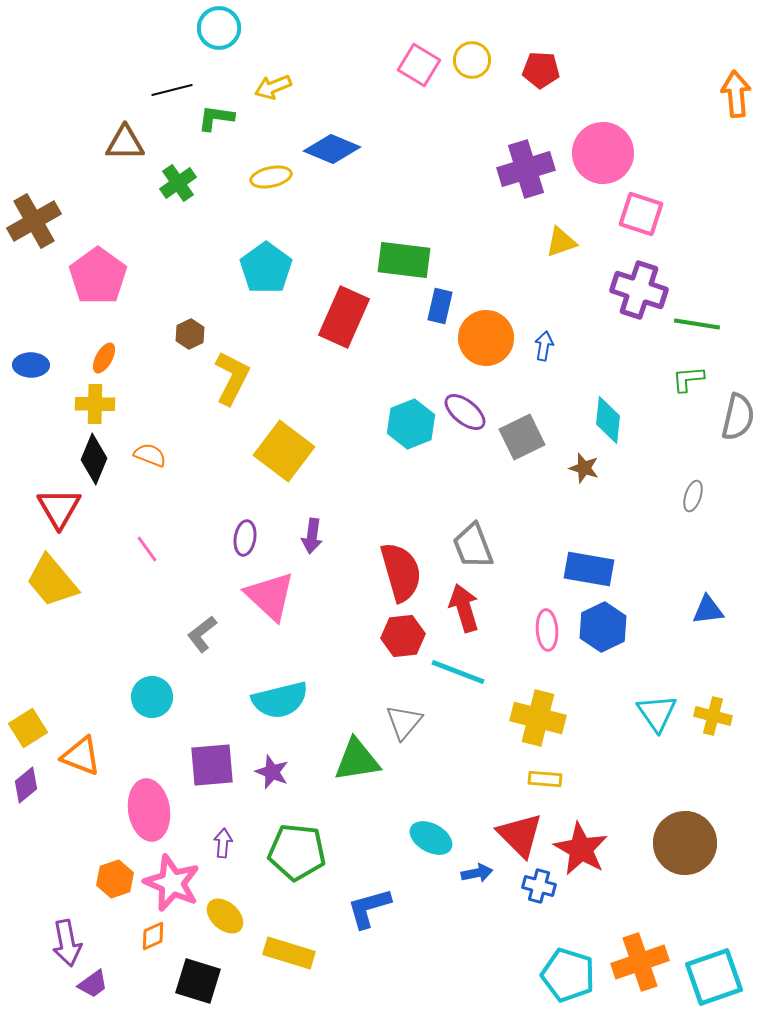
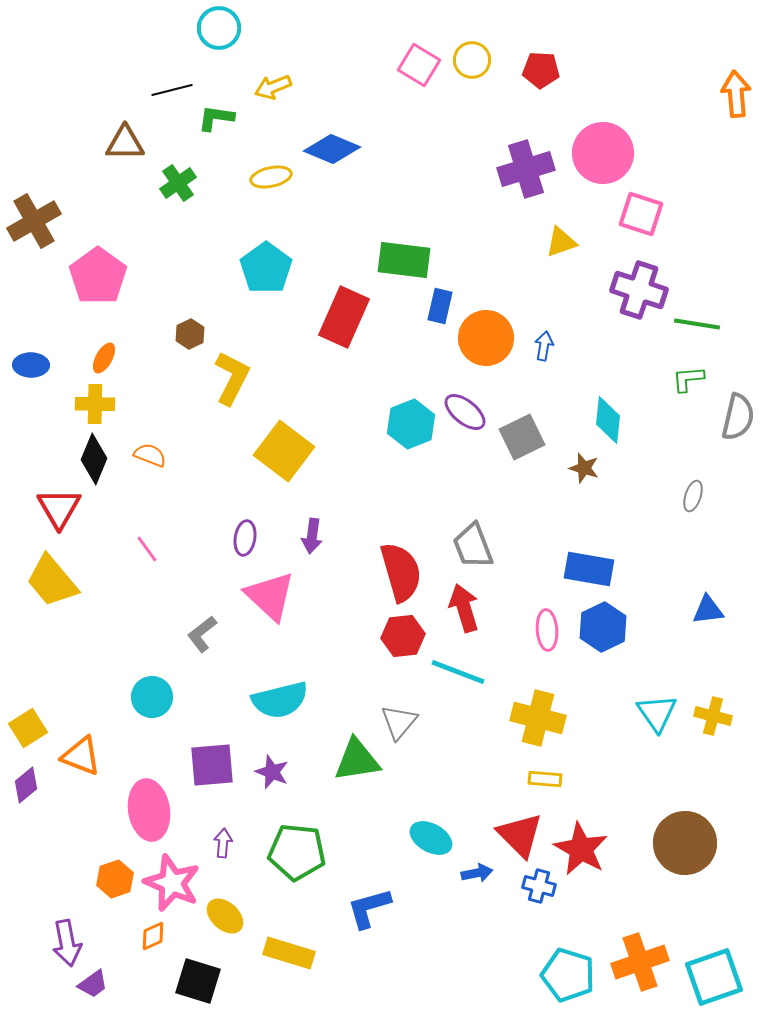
gray triangle at (404, 722): moved 5 px left
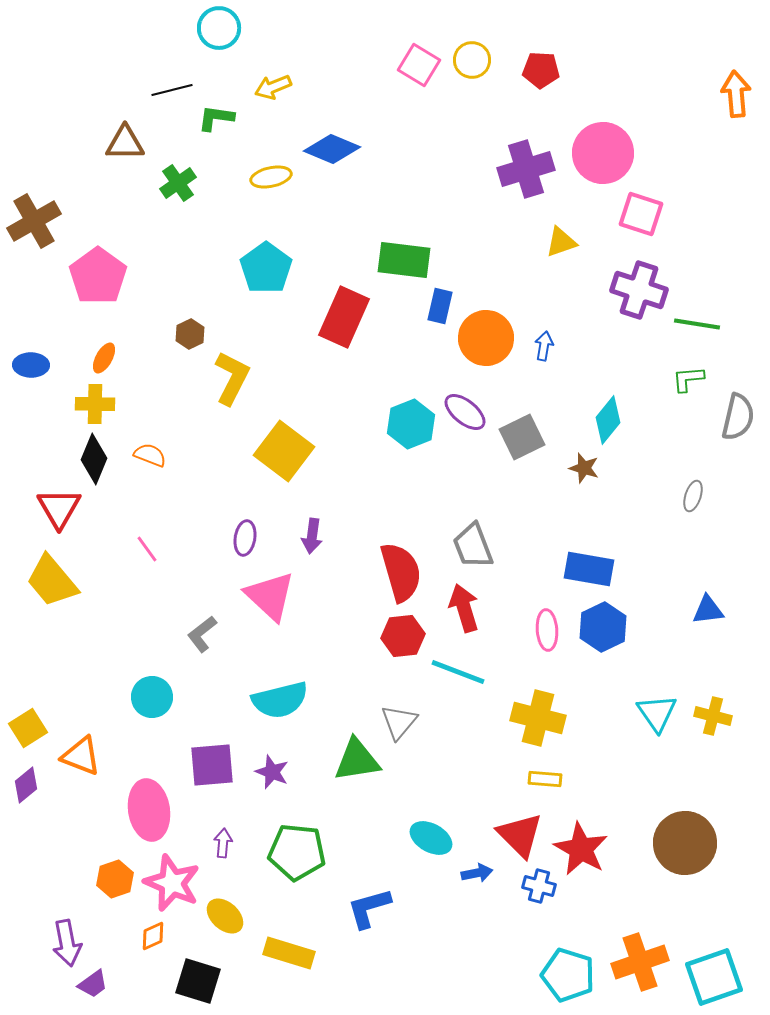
cyan diamond at (608, 420): rotated 33 degrees clockwise
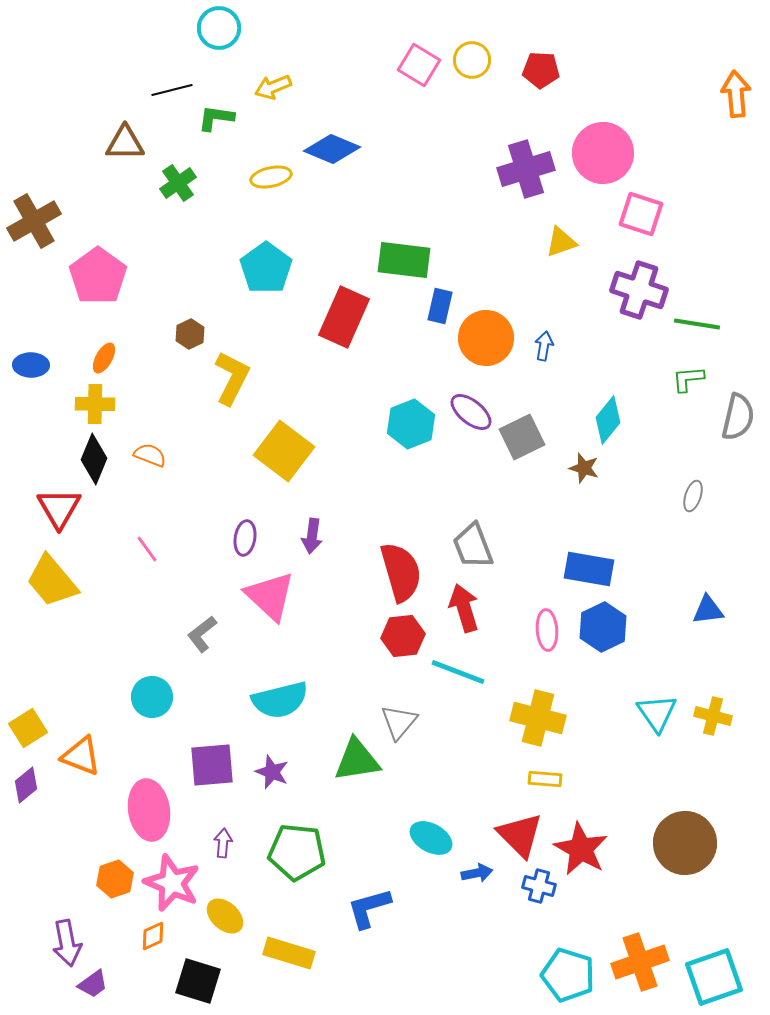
purple ellipse at (465, 412): moved 6 px right
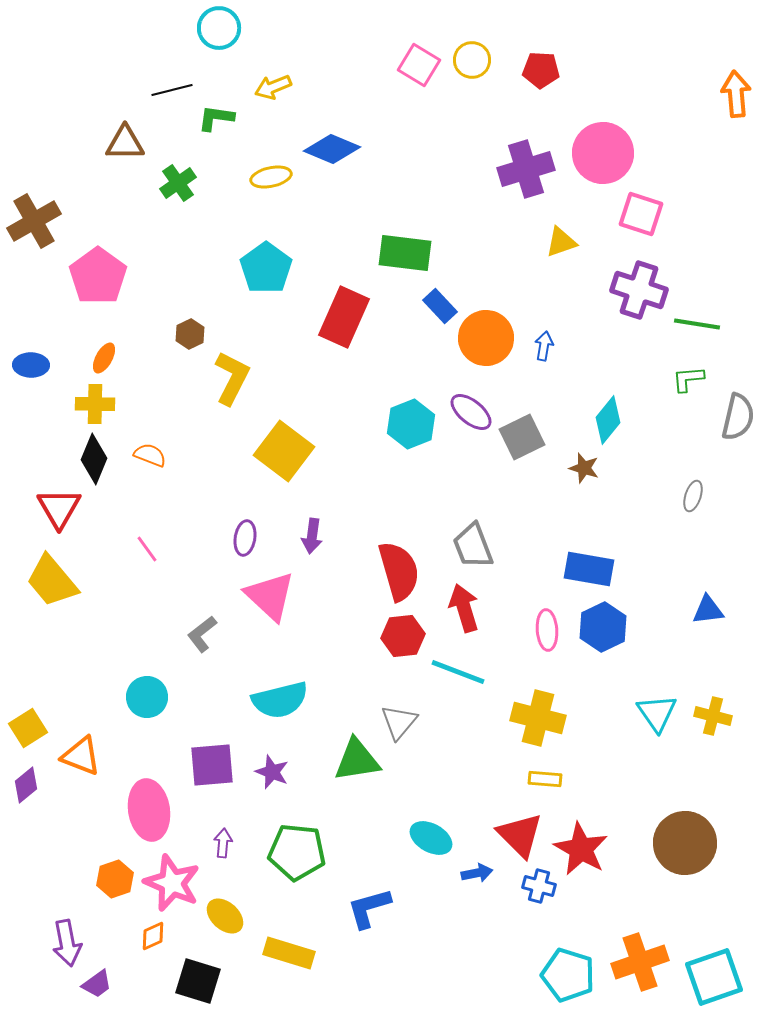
green rectangle at (404, 260): moved 1 px right, 7 px up
blue rectangle at (440, 306): rotated 56 degrees counterclockwise
red semicircle at (401, 572): moved 2 px left, 1 px up
cyan circle at (152, 697): moved 5 px left
purple trapezoid at (93, 984): moved 4 px right
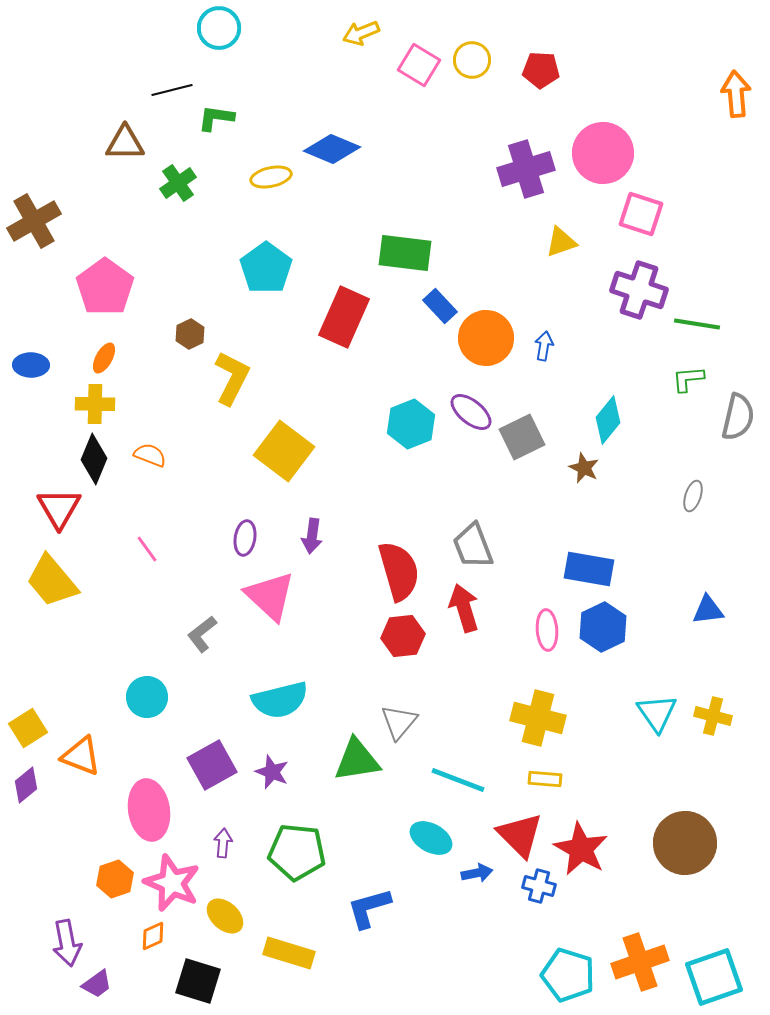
yellow arrow at (273, 87): moved 88 px right, 54 px up
pink pentagon at (98, 276): moved 7 px right, 11 px down
brown star at (584, 468): rotated 8 degrees clockwise
cyan line at (458, 672): moved 108 px down
purple square at (212, 765): rotated 24 degrees counterclockwise
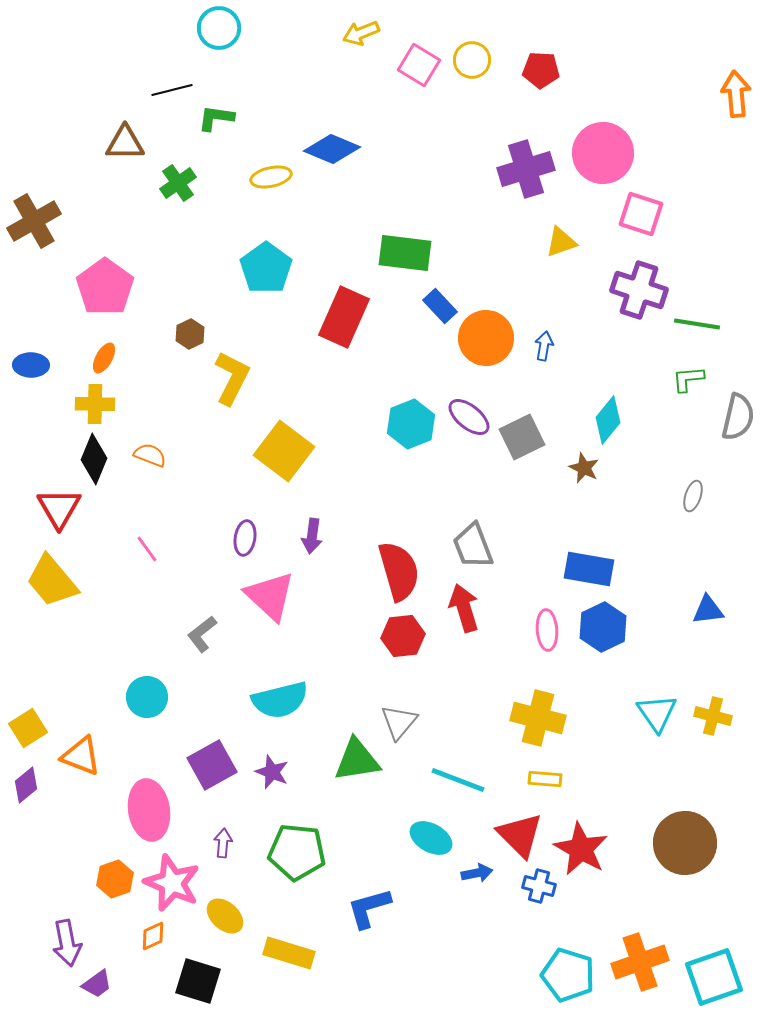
purple ellipse at (471, 412): moved 2 px left, 5 px down
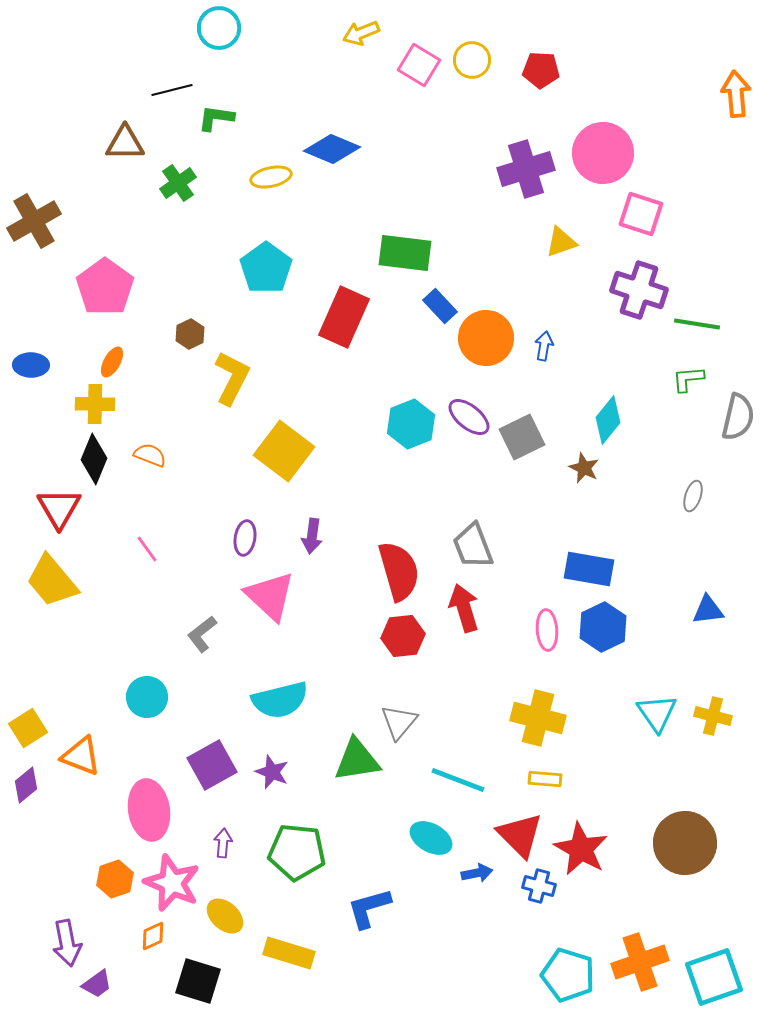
orange ellipse at (104, 358): moved 8 px right, 4 px down
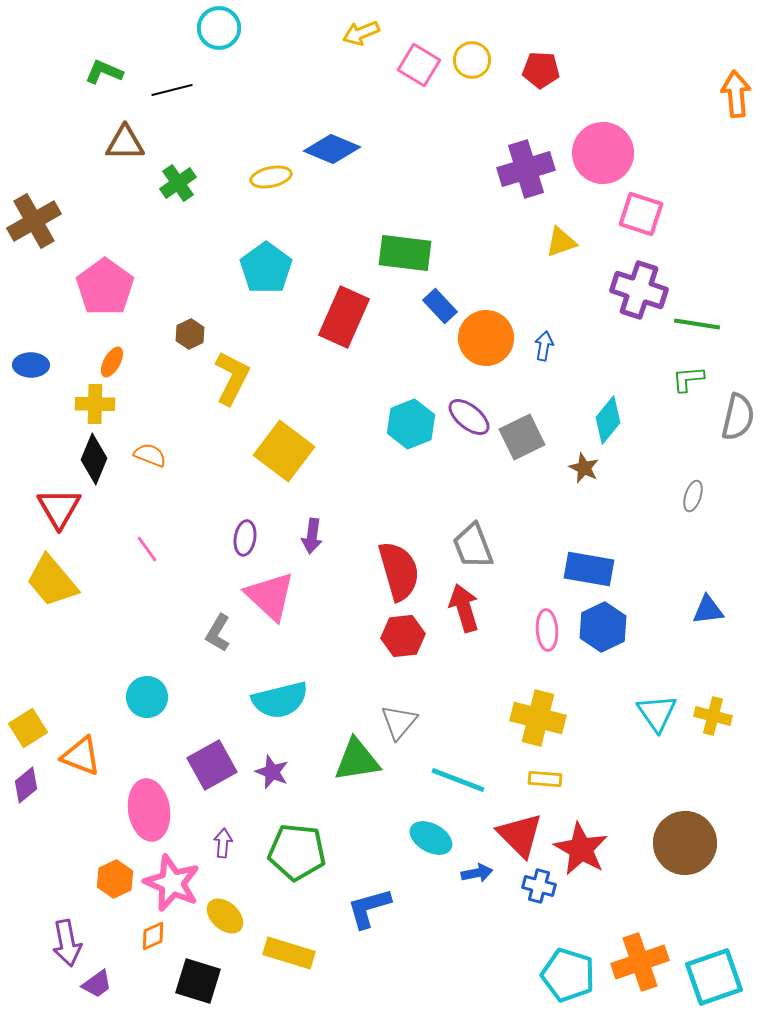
green L-shape at (216, 118): moved 112 px left, 46 px up; rotated 15 degrees clockwise
gray L-shape at (202, 634): moved 16 px right, 1 px up; rotated 21 degrees counterclockwise
orange hexagon at (115, 879): rotated 6 degrees counterclockwise
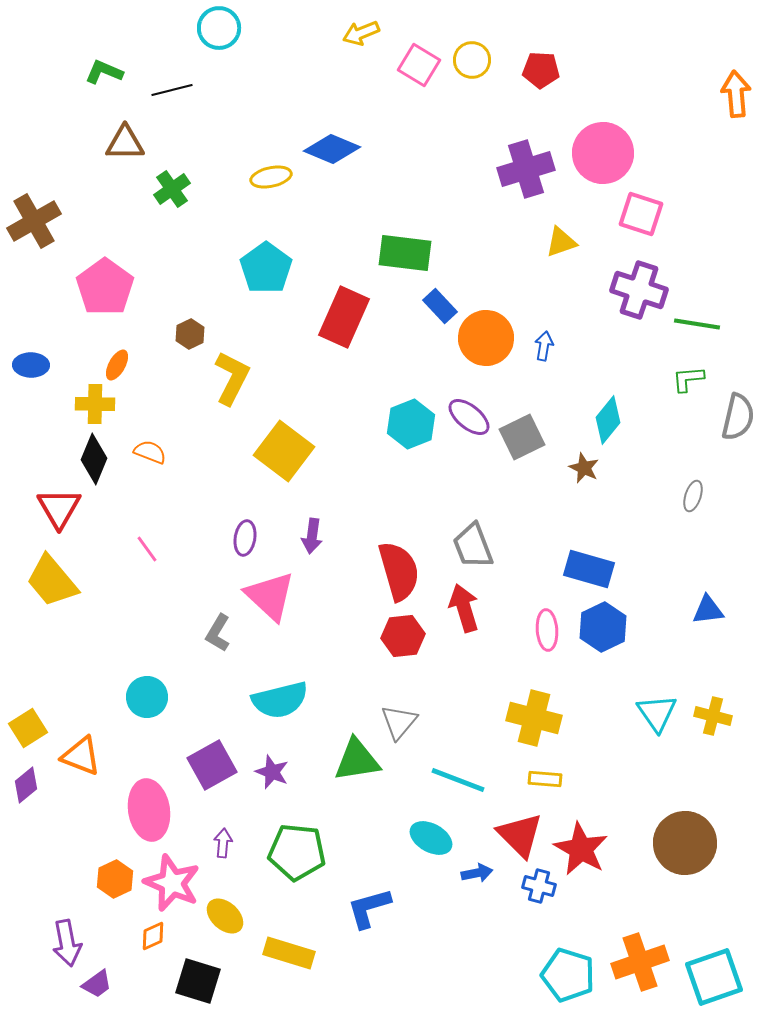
green cross at (178, 183): moved 6 px left, 6 px down
orange ellipse at (112, 362): moved 5 px right, 3 px down
orange semicircle at (150, 455): moved 3 px up
blue rectangle at (589, 569): rotated 6 degrees clockwise
yellow cross at (538, 718): moved 4 px left
